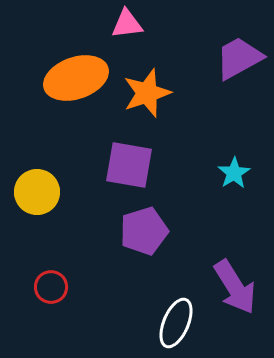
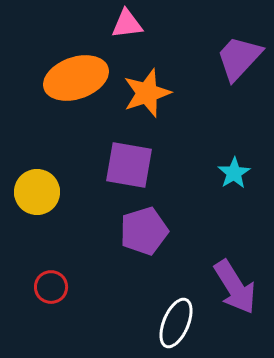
purple trapezoid: rotated 18 degrees counterclockwise
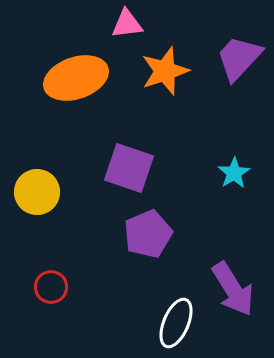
orange star: moved 18 px right, 22 px up
purple square: moved 3 px down; rotated 9 degrees clockwise
purple pentagon: moved 4 px right, 3 px down; rotated 6 degrees counterclockwise
purple arrow: moved 2 px left, 2 px down
